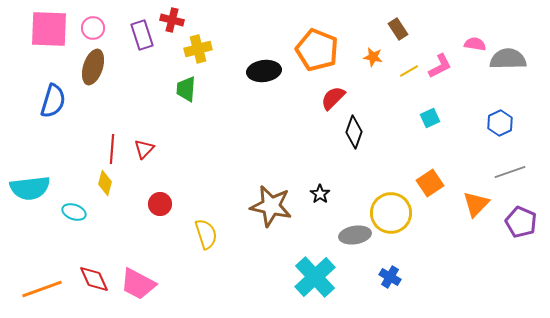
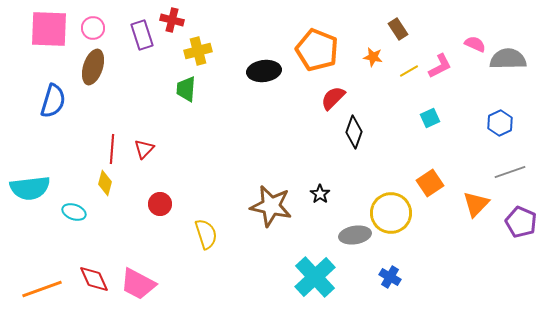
pink semicircle: rotated 15 degrees clockwise
yellow cross: moved 2 px down
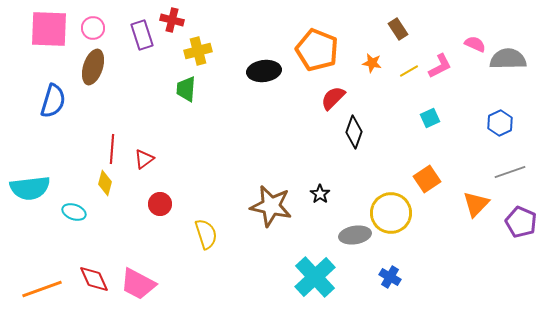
orange star: moved 1 px left, 6 px down
red triangle: moved 10 px down; rotated 10 degrees clockwise
orange square: moved 3 px left, 4 px up
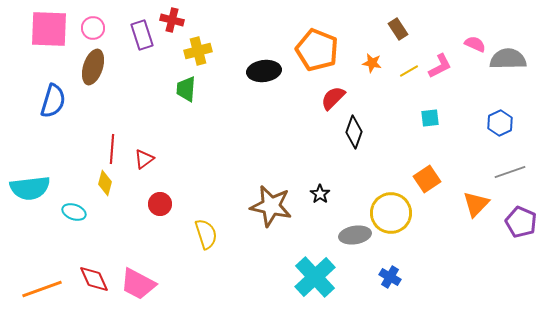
cyan square: rotated 18 degrees clockwise
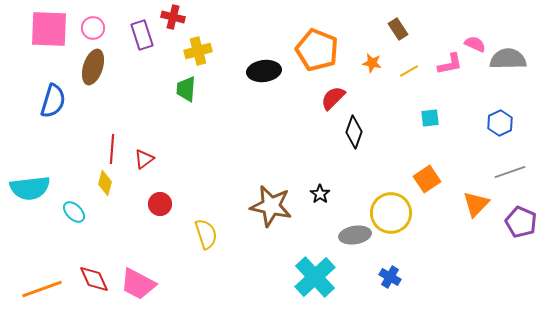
red cross: moved 1 px right, 3 px up
pink L-shape: moved 10 px right, 2 px up; rotated 16 degrees clockwise
cyan ellipse: rotated 25 degrees clockwise
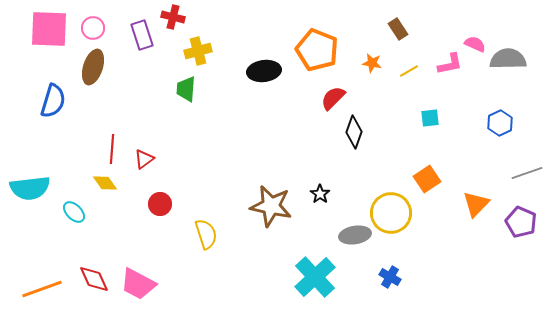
gray line: moved 17 px right, 1 px down
yellow diamond: rotated 50 degrees counterclockwise
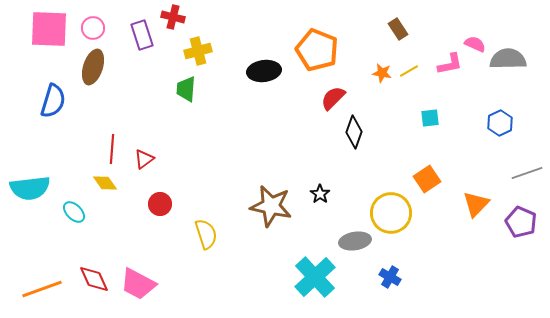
orange star: moved 10 px right, 10 px down
gray ellipse: moved 6 px down
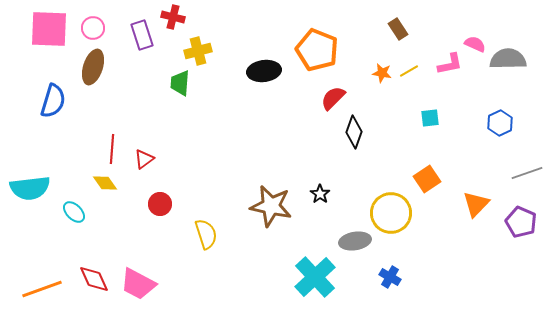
green trapezoid: moved 6 px left, 6 px up
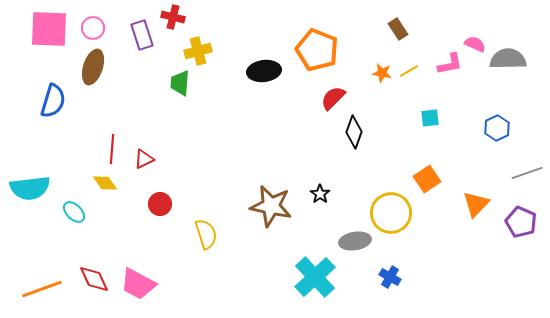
blue hexagon: moved 3 px left, 5 px down
red triangle: rotated 10 degrees clockwise
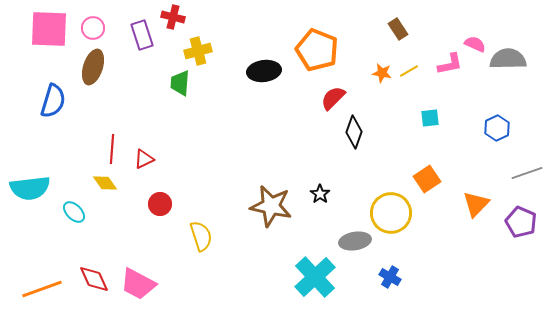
yellow semicircle: moved 5 px left, 2 px down
